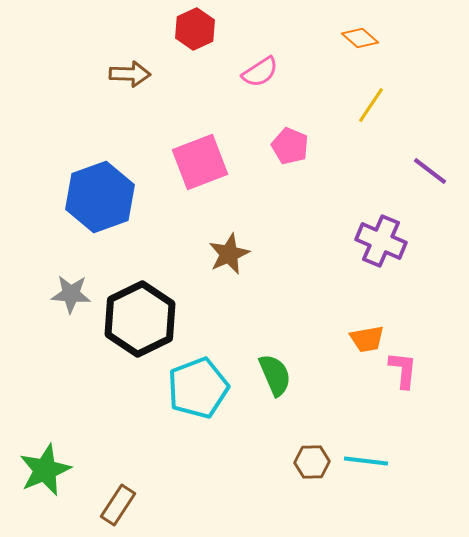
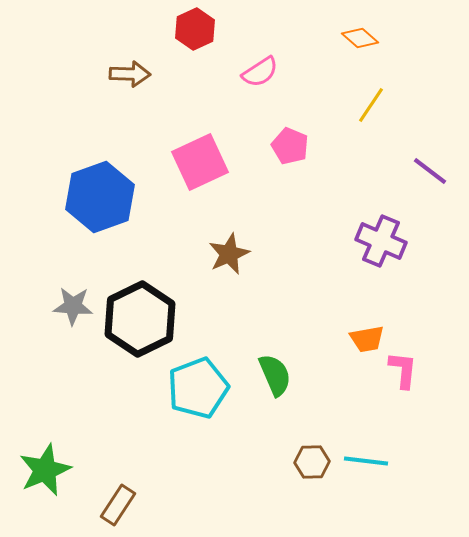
pink square: rotated 4 degrees counterclockwise
gray star: moved 2 px right, 12 px down
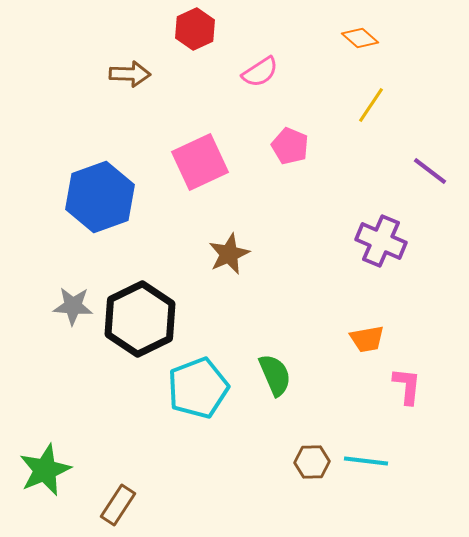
pink L-shape: moved 4 px right, 16 px down
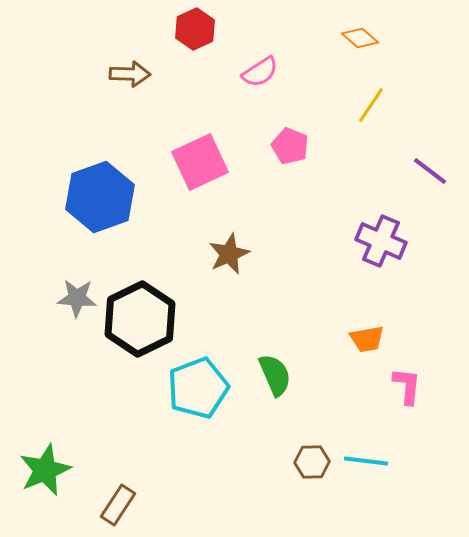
gray star: moved 4 px right, 8 px up
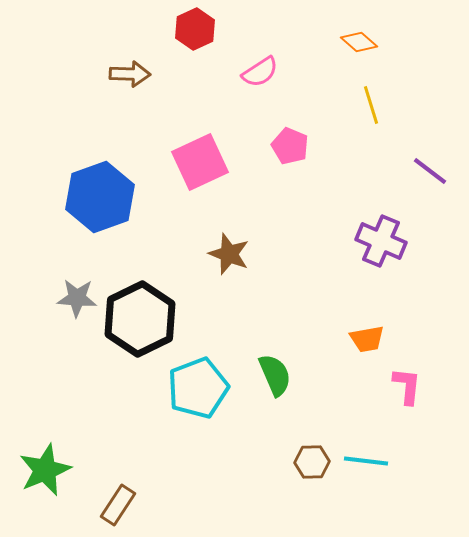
orange diamond: moved 1 px left, 4 px down
yellow line: rotated 51 degrees counterclockwise
brown star: rotated 27 degrees counterclockwise
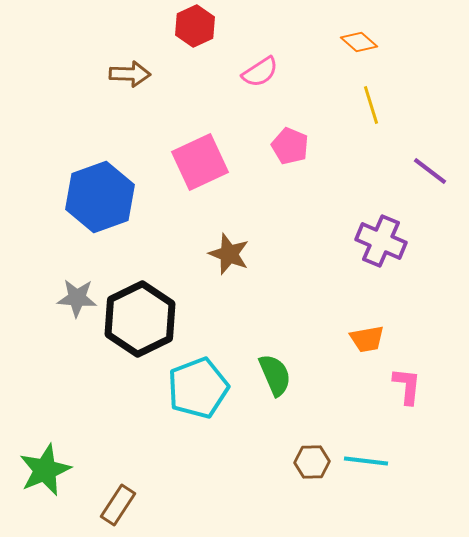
red hexagon: moved 3 px up
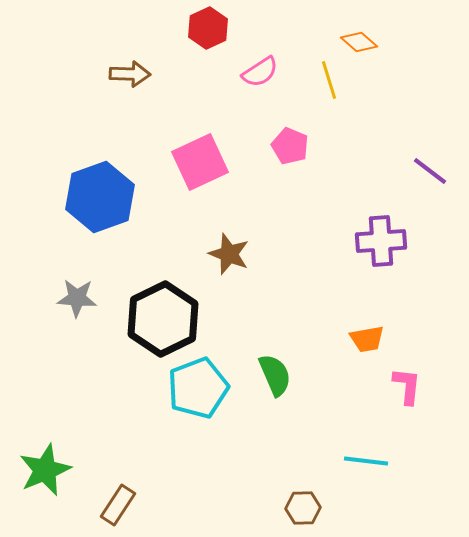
red hexagon: moved 13 px right, 2 px down
yellow line: moved 42 px left, 25 px up
purple cross: rotated 27 degrees counterclockwise
black hexagon: moved 23 px right
brown hexagon: moved 9 px left, 46 px down
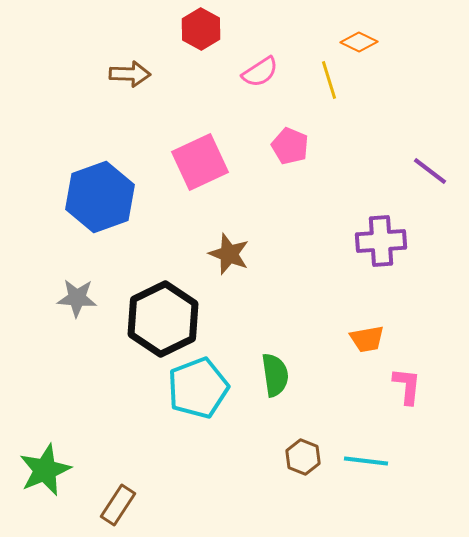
red hexagon: moved 7 px left, 1 px down; rotated 6 degrees counterclockwise
orange diamond: rotated 15 degrees counterclockwise
green semicircle: rotated 15 degrees clockwise
brown hexagon: moved 51 px up; rotated 24 degrees clockwise
